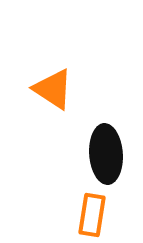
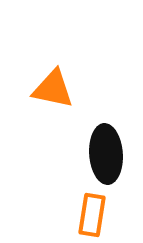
orange triangle: rotated 21 degrees counterclockwise
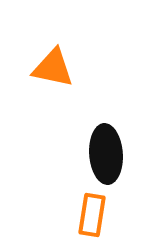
orange triangle: moved 21 px up
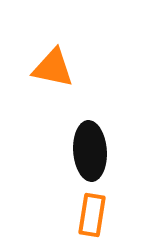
black ellipse: moved 16 px left, 3 px up
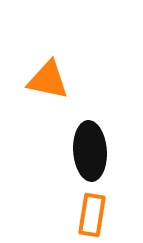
orange triangle: moved 5 px left, 12 px down
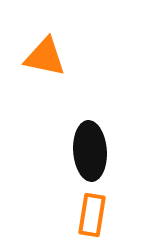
orange triangle: moved 3 px left, 23 px up
